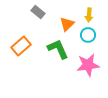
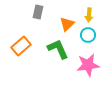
gray rectangle: rotated 64 degrees clockwise
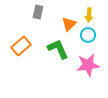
orange triangle: moved 2 px right
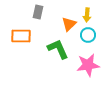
yellow arrow: moved 2 px left
orange rectangle: moved 10 px up; rotated 42 degrees clockwise
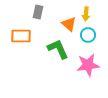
yellow arrow: moved 1 px left, 1 px up
orange triangle: rotated 35 degrees counterclockwise
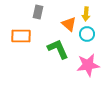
cyan circle: moved 1 px left, 1 px up
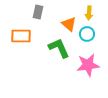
yellow arrow: moved 3 px right, 1 px up
green L-shape: moved 1 px right, 1 px up
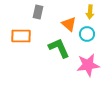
yellow arrow: moved 1 px right, 1 px up
